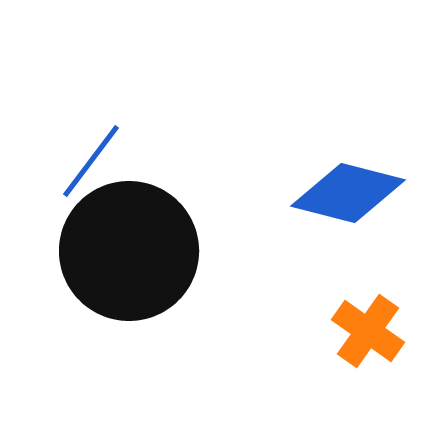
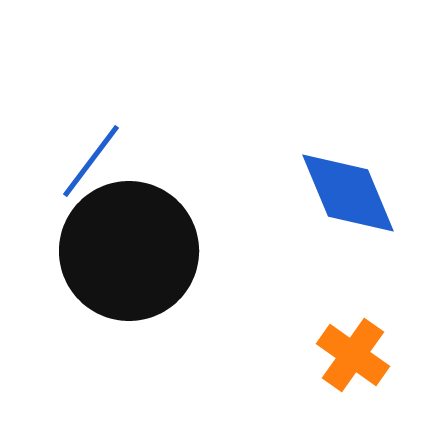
blue diamond: rotated 53 degrees clockwise
orange cross: moved 15 px left, 24 px down
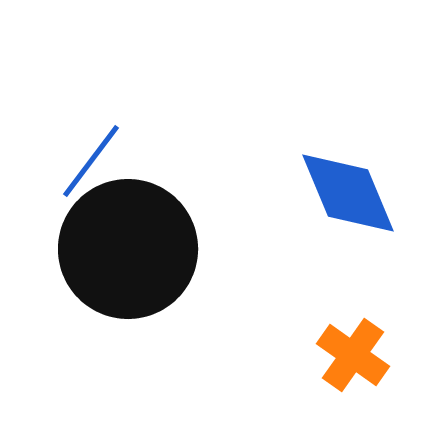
black circle: moved 1 px left, 2 px up
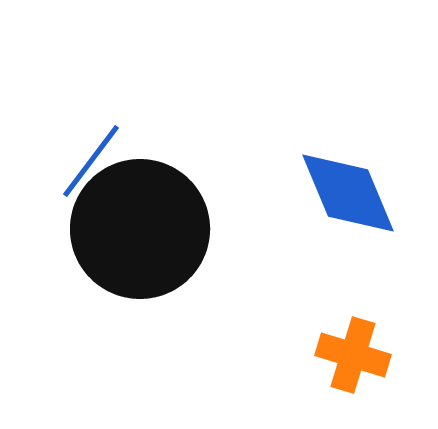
black circle: moved 12 px right, 20 px up
orange cross: rotated 18 degrees counterclockwise
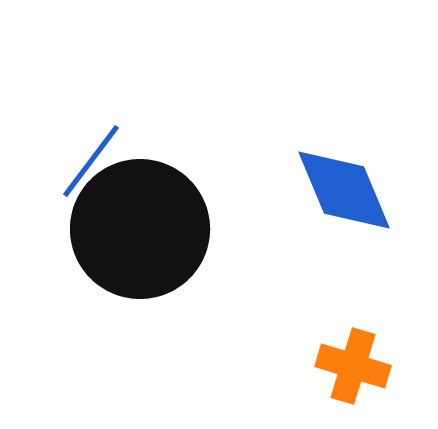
blue diamond: moved 4 px left, 3 px up
orange cross: moved 11 px down
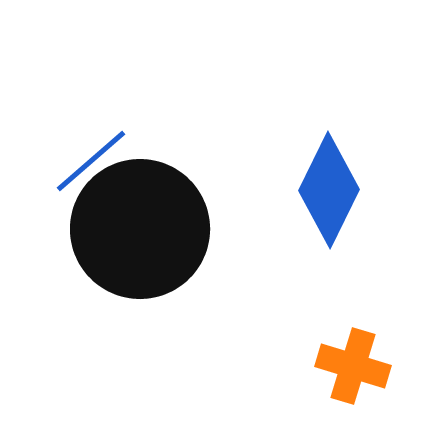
blue line: rotated 12 degrees clockwise
blue diamond: moved 15 px left; rotated 49 degrees clockwise
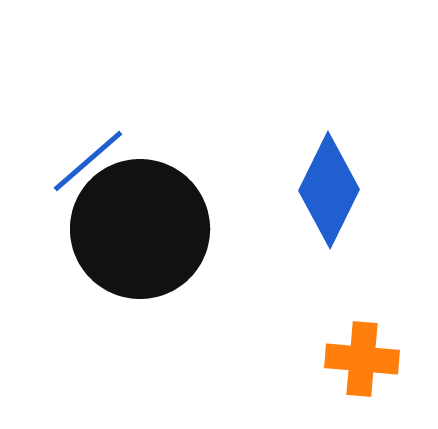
blue line: moved 3 px left
orange cross: moved 9 px right, 7 px up; rotated 12 degrees counterclockwise
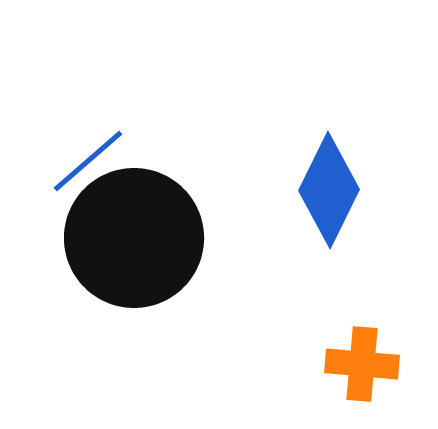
black circle: moved 6 px left, 9 px down
orange cross: moved 5 px down
